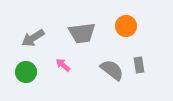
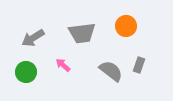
gray rectangle: rotated 28 degrees clockwise
gray semicircle: moved 1 px left, 1 px down
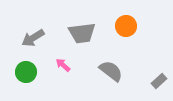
gray rectangle: moved 20 px right, 16 px down; rotated 28 degrees clockwise
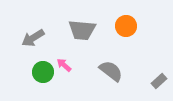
gray trapezoid: moved 3 px up; rotated 12 degrees clockwise
pink arrow: moved 1 px right
green circle: moved 17 px right
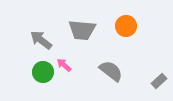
gray arrow: moved 8 px right, 2 px down; rotated 70 degrees clockwise
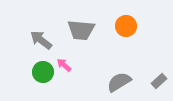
gray trapezoid: moved 1 px left
gray semicircle: moved 8 px right, 11 px down; rotated 70 degrees counterclockwise
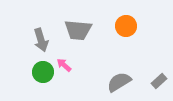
gray trapezoid: moved 3 px left
gray arrow: rotated 145 degrees counterclockwise
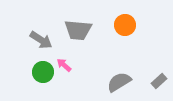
orange circle: moved 1 px left, 1 px up
gray arrow: rotated 40 degrees counterclockwise
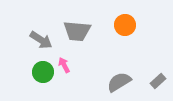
gray trapezoid: moved 1 px left, 1 px down
pink arrow: rotated 21 degrees clockwise
gray rectangle: moved 1 px left
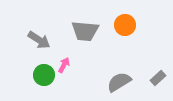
gray trapezoid: moved 8 px right
gray arrow: moved 2 px left
pink arrow: rotated 56 degrees clockwise
green circle: moved 1 px right, 3 px down
gray rectangle: moved 3 px up
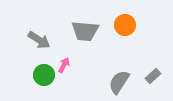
gray rectangle: moved 5 px left, 2 px up
gray semicircle: rotated 25 degrees counterclockwise
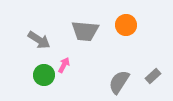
orange circle: moved 1 px right
